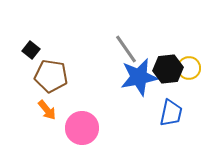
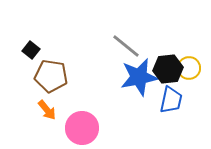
gray line: moved 3 px up; rotated 16 degrees counterclockwise
blue trapezoid: moved 13 px up
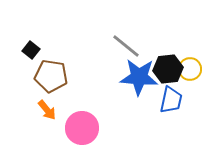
yellow circle: moved 1 px right, 1 px down
blue star: rotated 15 degrees clockwise
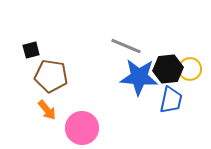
gray line: rotated 16 degrees counterclockwise
black square: rotated 36 degrees clockwise
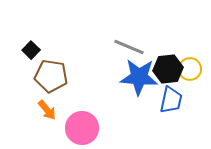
gray line: moved 3 px right, 1 px down
black square: rotated 30 degrees counterclockwise
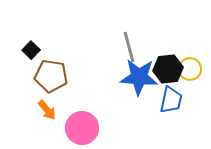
gray line: rotated 52 degrees clockwise
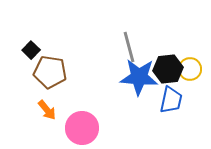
brown pentagon: moved 1 px left, 4 px up
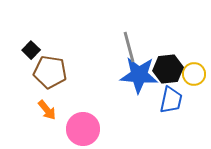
yellow circle: moved 4 px right, 5 px down
blue star: moved 2 px up
pink circle: moved 1 px right, 1 px down
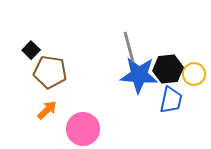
orange arrow: rotated 95 degrees counterclockwise
